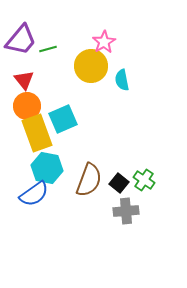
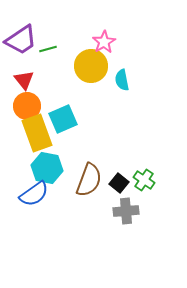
purple trapezoid: rotated 16 degrees clockwise
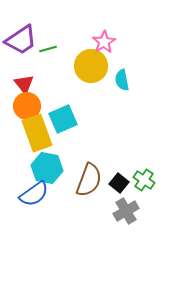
red triangle: moved 4 px down
gray cross: rotated 25 degrees counterclockwise
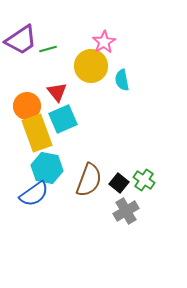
red triangle: moved 33 px right, 8 px down
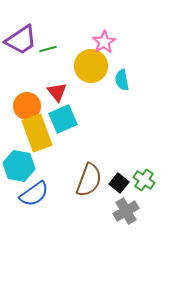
cyan hexagon: moved 28 px left, 2 px up
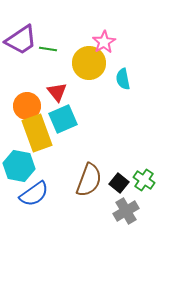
green line: rotated 24 degrees clockwise
yellow circle: moved 2 px left, 3 px up
cyan semicircle: moved 1 px right, 1 px up
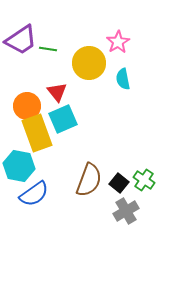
pink star: moved 14 px right
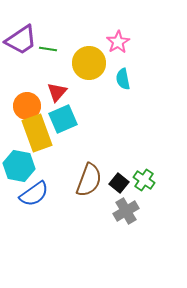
red triangle: rotated 20 degrees clockwise
